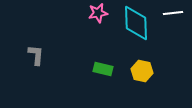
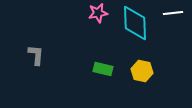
cyan diamond: moved 1 px left
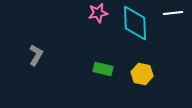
gray L-shape: rotated 25 degrees clockwise
yellow hexagon: moved 3 px down
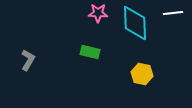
pink star: rotated 12 degrees clockwise
gray L-shape: moved 8 px left, 5 px down
green rectangle: moved 13 px left, 17 px up
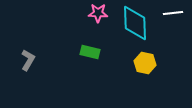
yellow hexagon: moved 3 px right, 11 px up
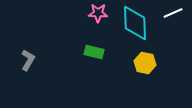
white line: rotated 18 degrees counterclockwise
green rectangle: moved 4 px right
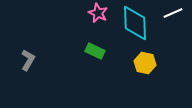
pink star: rotated 24 degrees clockwise
green rectangle: moved 1 px right, 1 px up; rotated 12 degrees clockwise
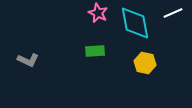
cyan diamond: rotated 9 degrees counterclockwise
green rectangle: rotated 30 degrees counterclockwise
gray L-shape: rotated 85 degrees clockwise
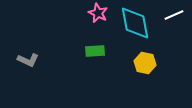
white line: moved 1 px right, 2 px down
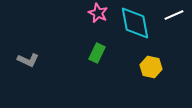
green rectangle: moved 2 px right, 2 px down; rotated 60 degrees counterclockwise
yellow hexagon: moved 6 px right, 4 px down
